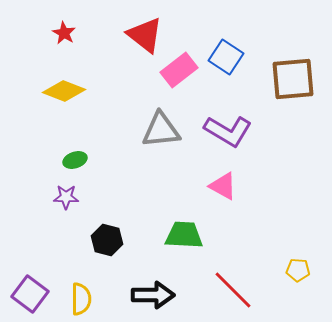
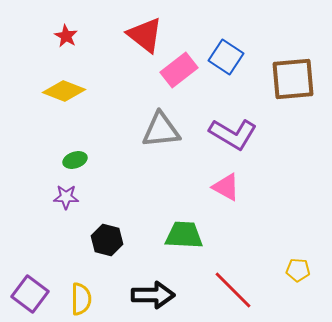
red star: moved 2 px right, 3 px down
purple L-shape: moved 5 px right, 3 px down
pink triangle: moved 3 px right, 1 px down
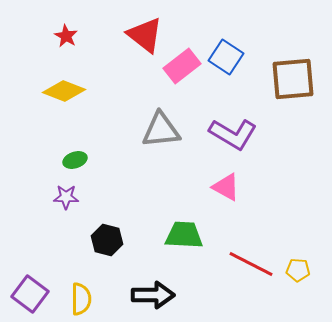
pink rectangle: moved 3 px right, 4 px up
red line: moved 18 px right, 26 px up; rotated 18 degrees counterclockwise
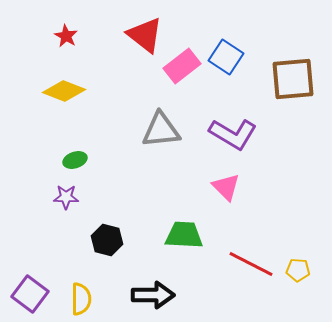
pink triangle: rotated 16 degrees clockwise
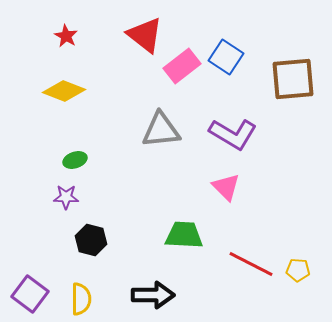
black hexagon: moved 16 px left
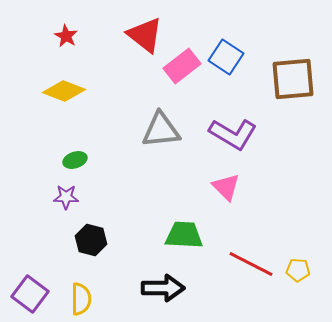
black arrow: moved 10 px right, 7 px up
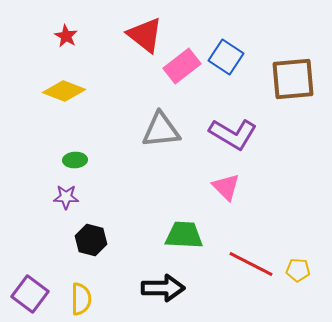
green ellipse: rotated 15 degrees clockwise
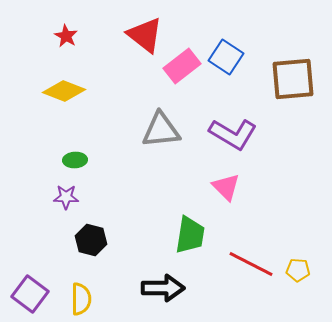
green trapezoid: moved 6 px right; rotated 96 degrees clockwise
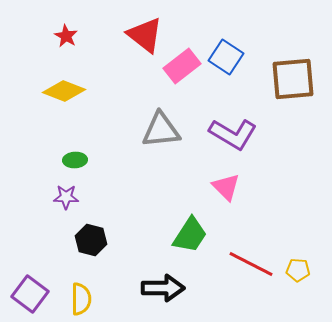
green trapezoid: rotated 24 degrees clockwise
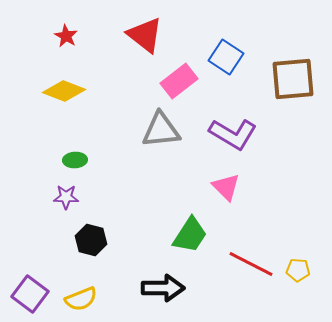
pink rectangle: moved 3 px left, 15 px down
yellow semicircle: rotated 68 degrees clockwise
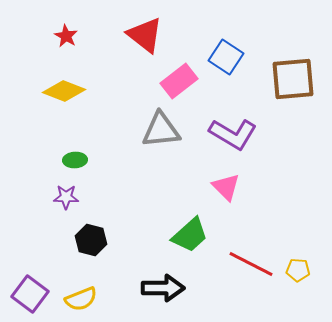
green trapezoid: rotated 15 degrees clockwise
